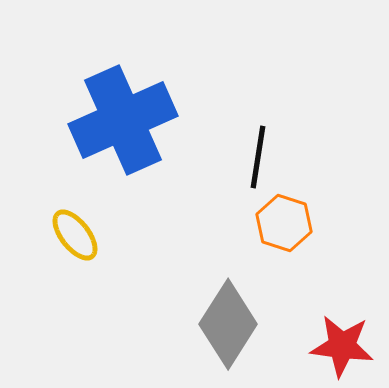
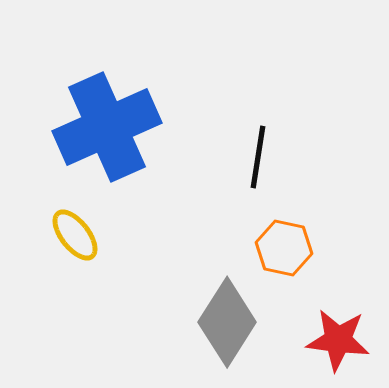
blue cross: moved 16 px left, 7 px down
orange hexagon: moved 25 px down; rotated 6 degrees counterclockwise
gray diamond: moved 1 px left, 2 px up
red star: moved 4 px left, 6 px up
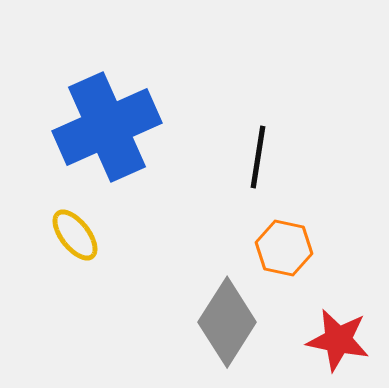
red star: rotated 4 degrees clockwise
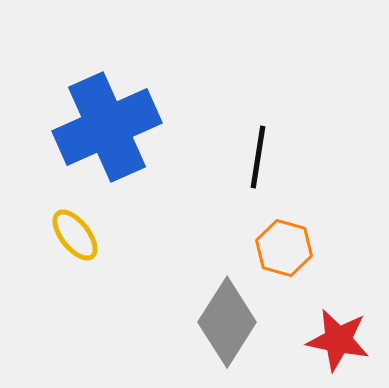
orange hexagon: rotated 4 degrees clockwise
